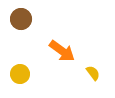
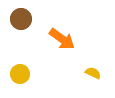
orange arrow: moved 12 px up
yellow semicircle: rotated 28 degrees counterclockwise
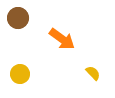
brown circle: moved 3 px left, 1 px up
yellow semicircle: rotated 21 degrees clockwise
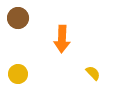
orange arrow: rotated 56 degrees clockwise
yellow circle: moved 2 px left
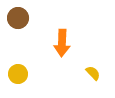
orange arrow: moved 4 px down
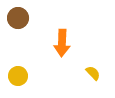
yellow circle: moved 2 px down
